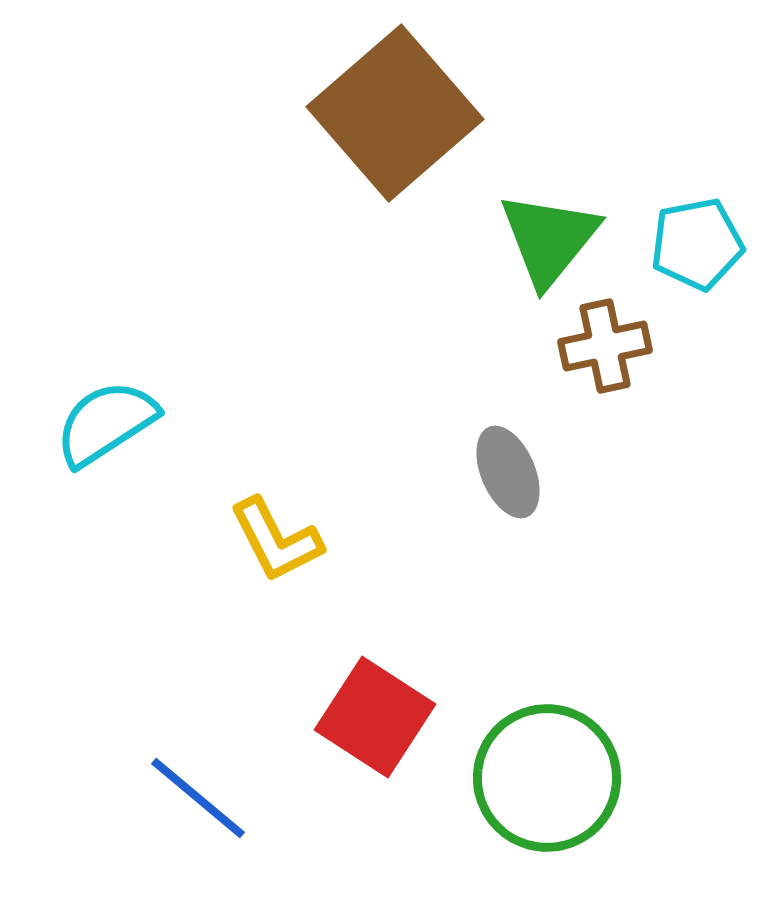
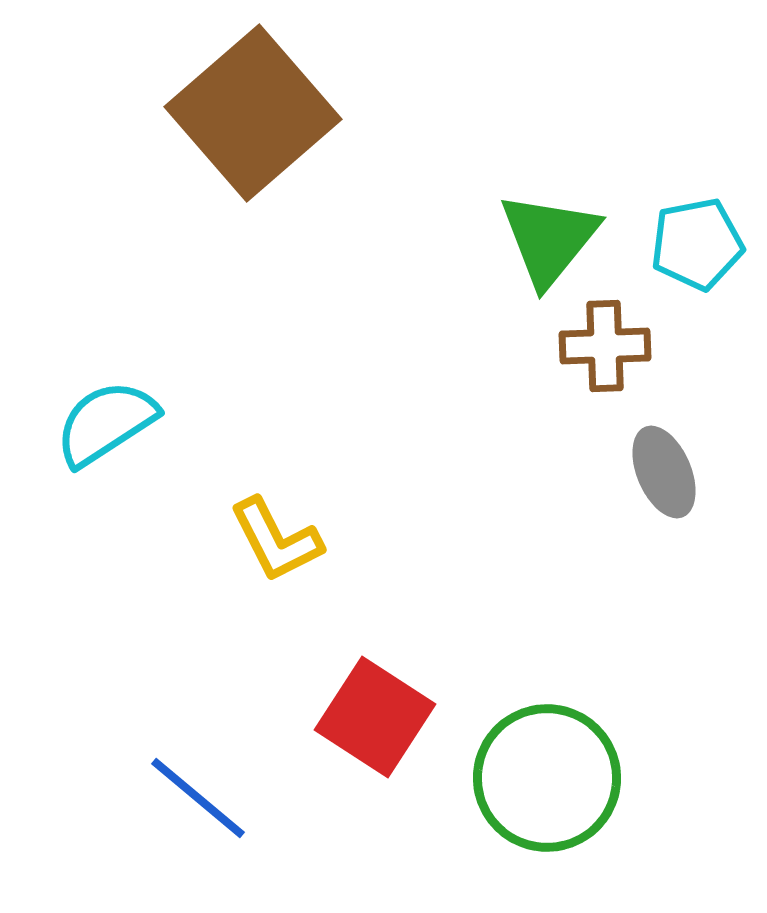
brown square: moved 142 px left
brown cross: rotated 10 degrees clockwise
gray ellipse: moved 156 px right
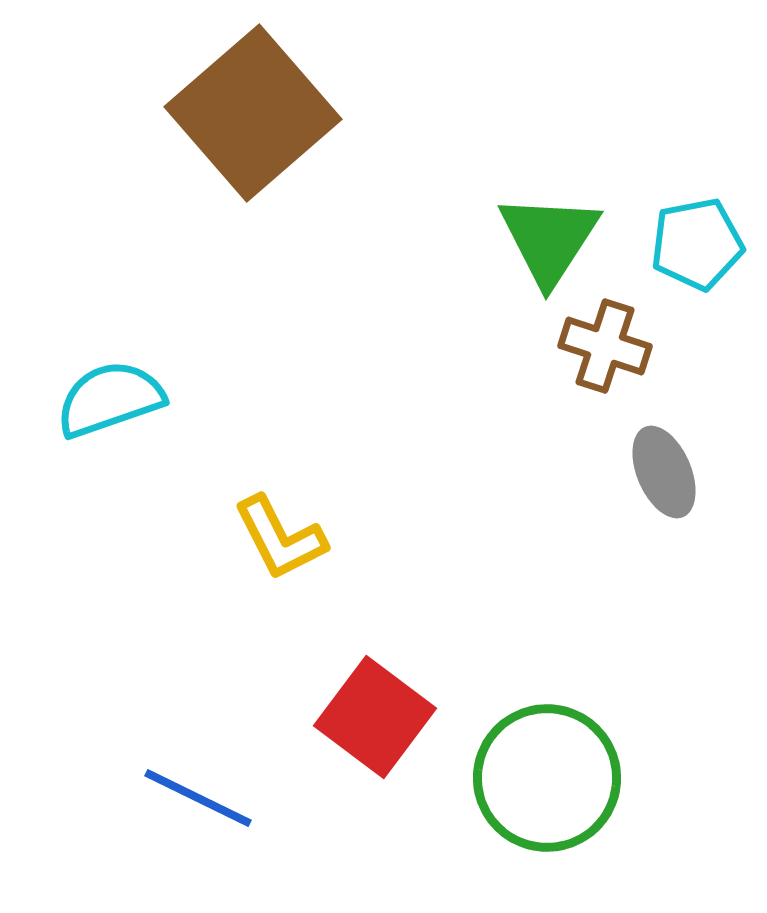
green triangle: rotated 6 degrees counterclockwise
brown cross: rotated 20 degrees clockwise
cyan semicircle: moved 4 px right, 24 px up; rotated 14 degrees clockwise
yellow L-shape: moved 4 px right, 2 px up
red square: rotated 4 degrees clockwise
blue line: rotated 14 degrees counterclockwise
